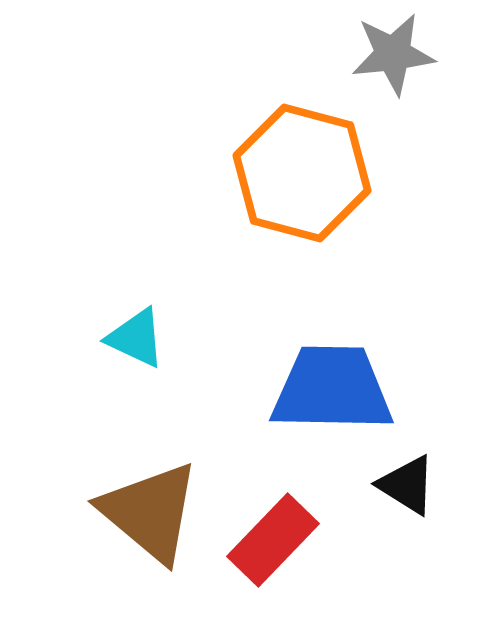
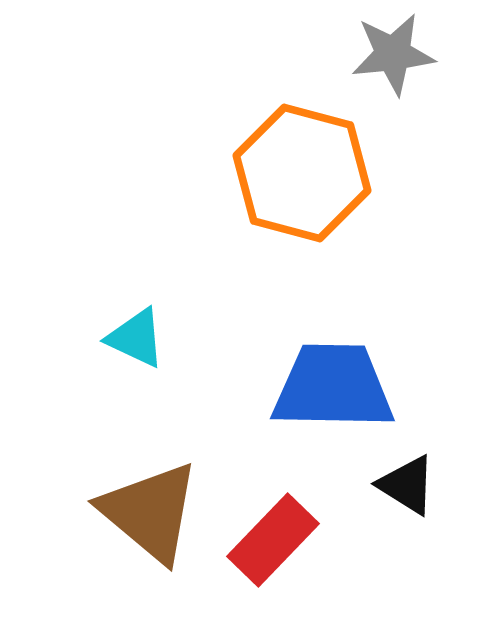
blue trapezoid: moved 1 px right, 2 px up
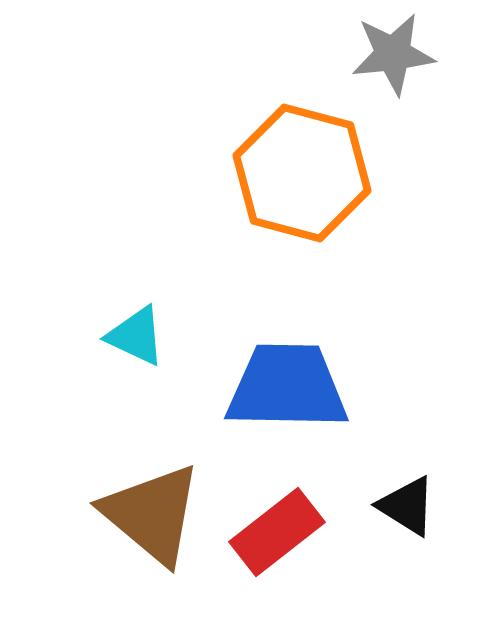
cyan triangle: moved 2 px up
blue trapezoid: moved 46 px left
black triangle: moved 21 px down
brown triangle: moved 2 px right, 2 px down
red rectangle: moved 4 px right, 8 px up; rotated 8 degrees clockwise
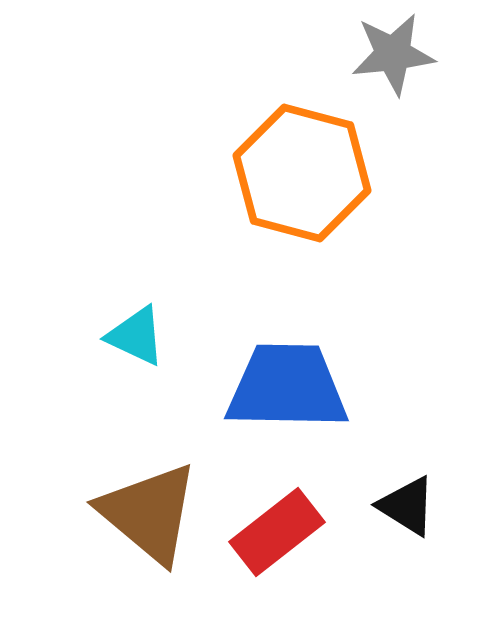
brown triangle: moved 3 px left, 1 px up
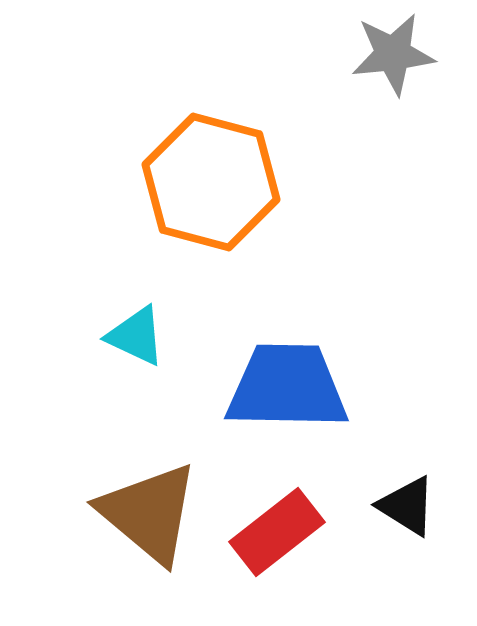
orange hexagon: moved 91 px left, 9 px down
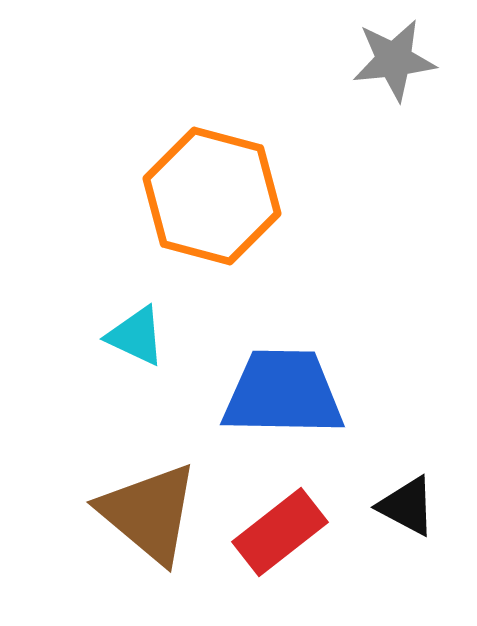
gray star: moved 1 px right, 6 px down
orange hexagon: moved 1 px right, 14 px down
blue trapezoid: moved 4 px left, 6 px down
black triangle: rotated 4 degrees counterclockwise
red rectangle: moved 3 px right
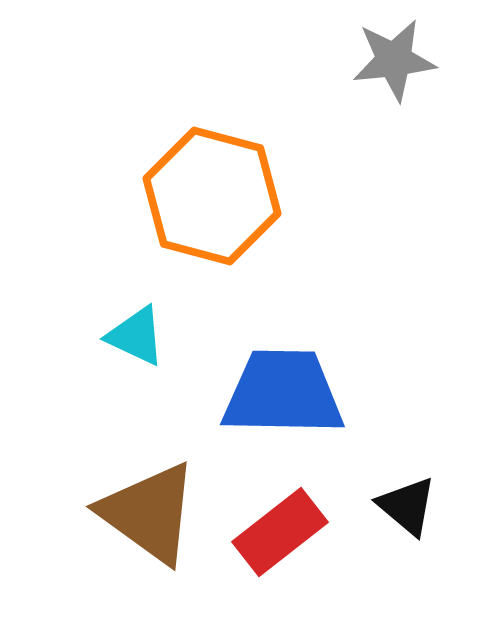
black triangle: rotated 12 degrees clockwise
brown triangle: rotated 4 degrees counterclockwise
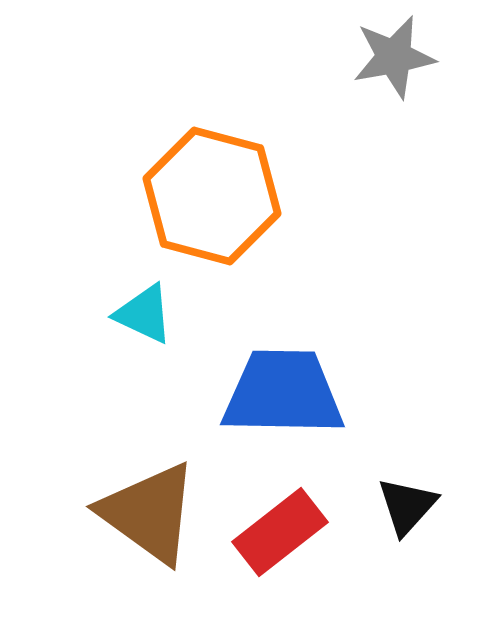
gray star: moved 3 px up; rotated 4 degrees counterclockwise
cyan triangle: moved 8 px right, 22 px up
black triangle: rotated 32 degrees clockwise
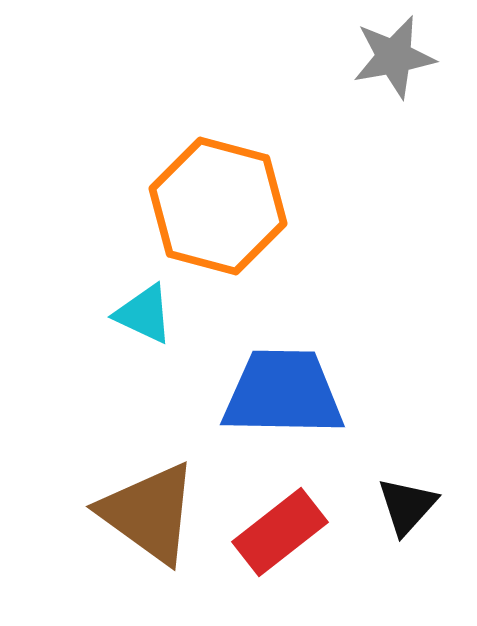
orange hexagon: moved 6 px right, 10 px down
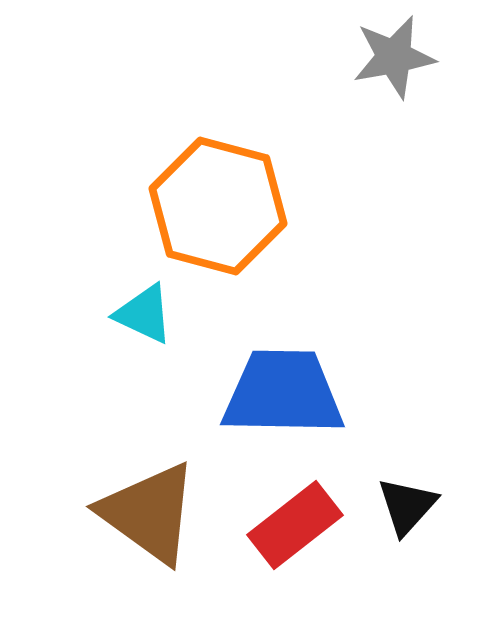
red rectangle: moved 15 px right, 7 px up
